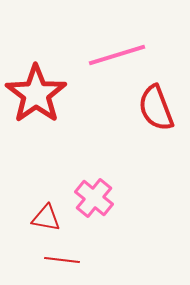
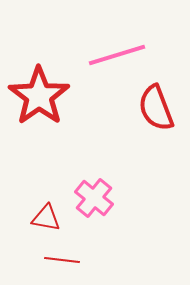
red star: moved 3 px right, 2 px down
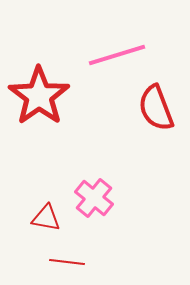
red line: moved 5 px right, 2 px down
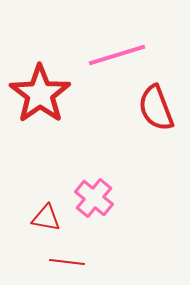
red star: moved 1 px right, 2 px up
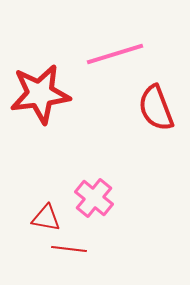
pink line: moved 2 px left, 1 px up
red star: rotated 28 degrees clockwise
red line: moved 2 px right, 13 px up
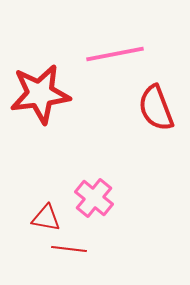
pink line: rotated 6 degrees clockwise
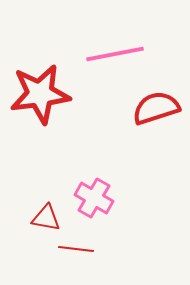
red semicircle: rotated 93 degrees clockwise
pink cross: rotated 9 degrees counterclockwise
red line: moved 7 px right
